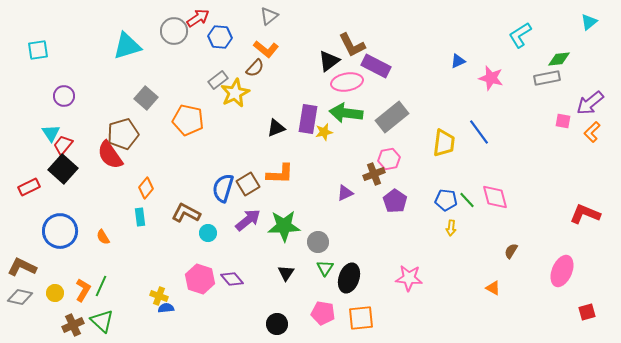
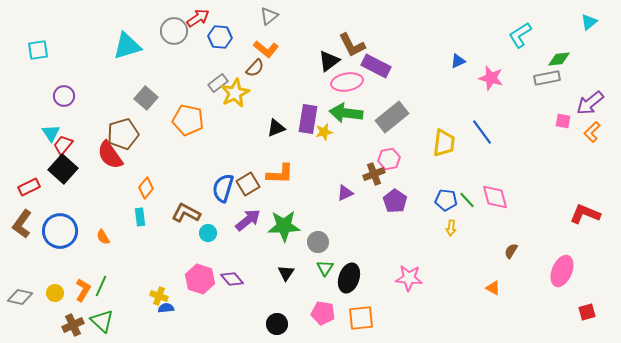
gray rectangle at (218, 80): moved 3 px down
blue line at (479, 132): moved 3 px right
brown L-shape at (22, 267): moved 43 px up; rotated 80 degrees counterclockwise
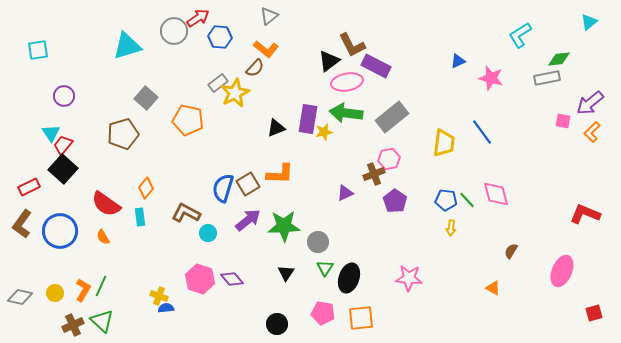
red semicircle at (110, 155): moved 4 px left, 49 px down; rotated 20 degrees counterclockwise
pink diamond at (495, 197): moved 1 px right, 3 px up
red square at (587, 312): moved 7 px right, 1 px down
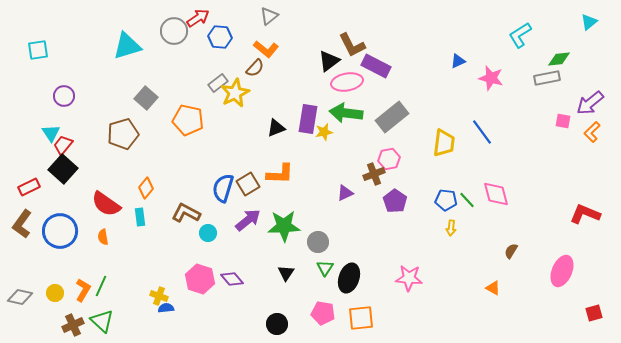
orange semicircle at (103, 237): rotated 21 degrees clockwise
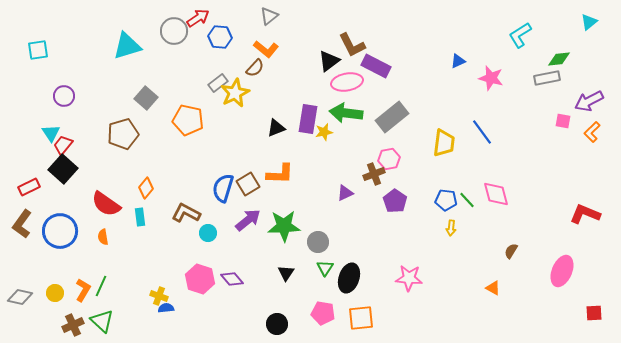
purple arrow at (590, 103): moved 1 px left, 2 px up; rotated 12 degrees clockwise
red square at (594, 313): rotated 12 degrees clockwise
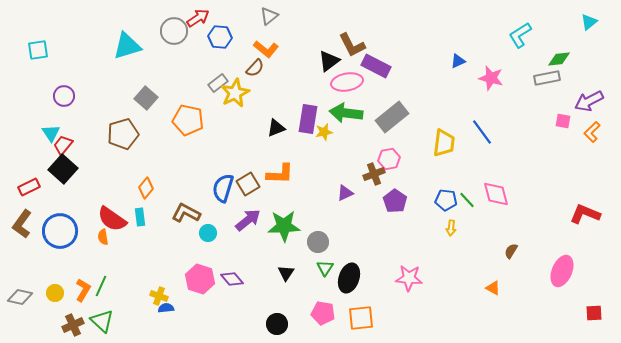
red semicircle at (106, 204): moved 6 px right, 15 px down
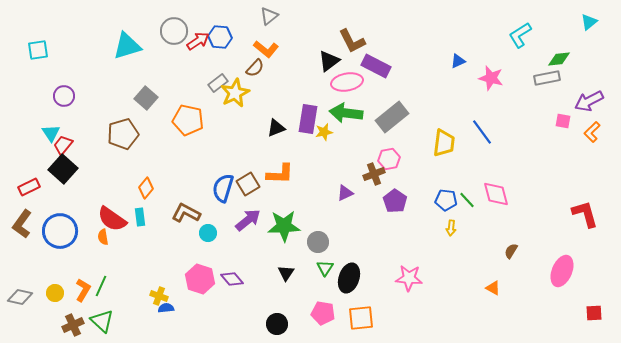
red arrow at (198, 18): moved 23 px down
brown L-shape at (352, 45): moved 4 px up
red L-shape at (585, 214): rotated 52 degrees clockwise
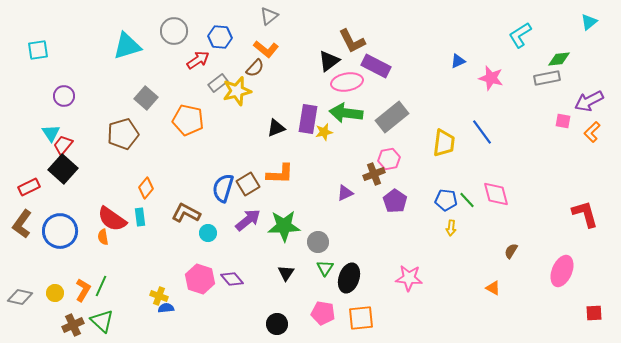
red arrow at (198, 41): moved 19 px down
yellow star at (235, 93): moved 2 px right, 2 px up; rotated 12 degrees clockwise
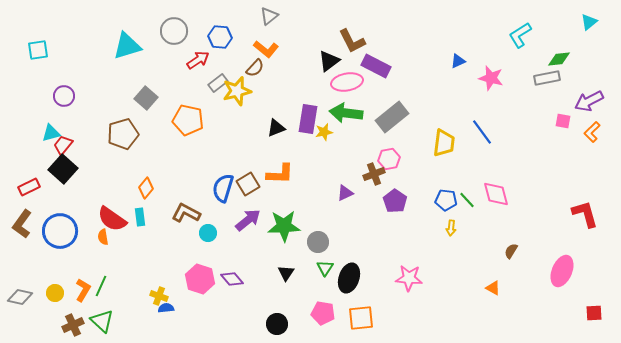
cyan triangle at (51, 133): rotated 48 degrees clockwise
